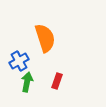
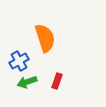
green arrow: rotated 120 degrees counterclockwise
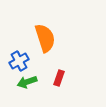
red rectangle: moved 2 px right, 3 px up
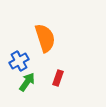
red rectangle: moved 1 px left
green arrow: rotated 144 degrees clockwise
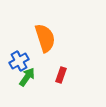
red rectangle: moved 3 px right, 3 px up
green arrow: moved 5 px up
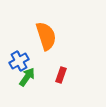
orange semicircle: moved 1 px right, 2 px up
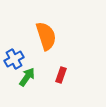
blue cross: moved 5 px left, 2 px up
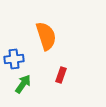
blue cross: rotated 24 degrees clockwise
green arrow: moved 4 px left, 7 px down
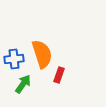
orange semicircle: moved 4 px left, 18 px down
red rectangle: moved 2 px left
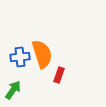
blue cross: moved 6 px right, 2 px up
green arrow: moved 10 px left, 6 px down
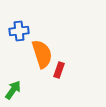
blue cross: moved 1 px left, 26 px up
red rectangle: moved 5 px up
